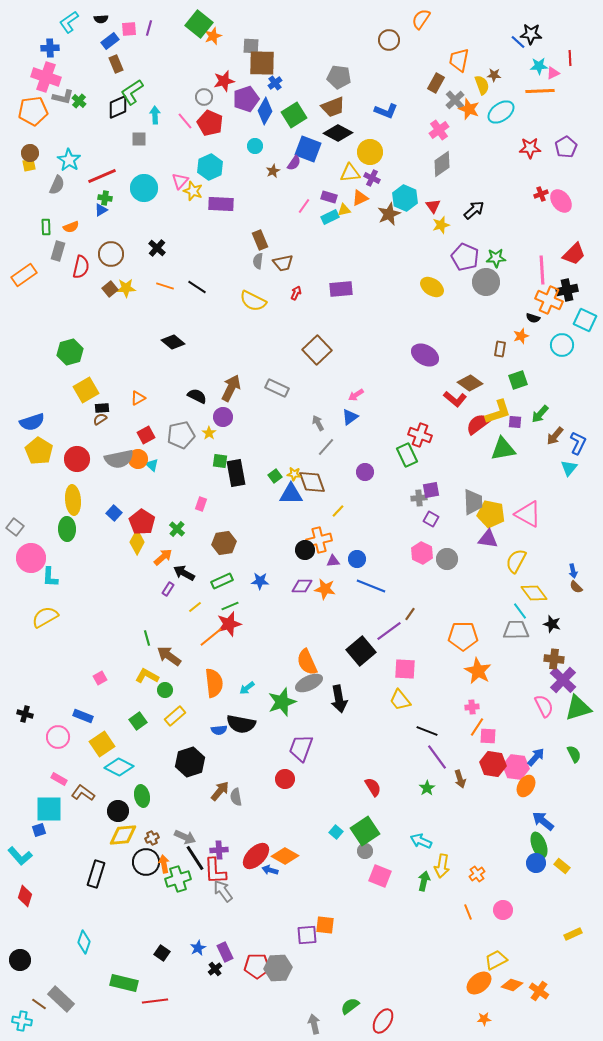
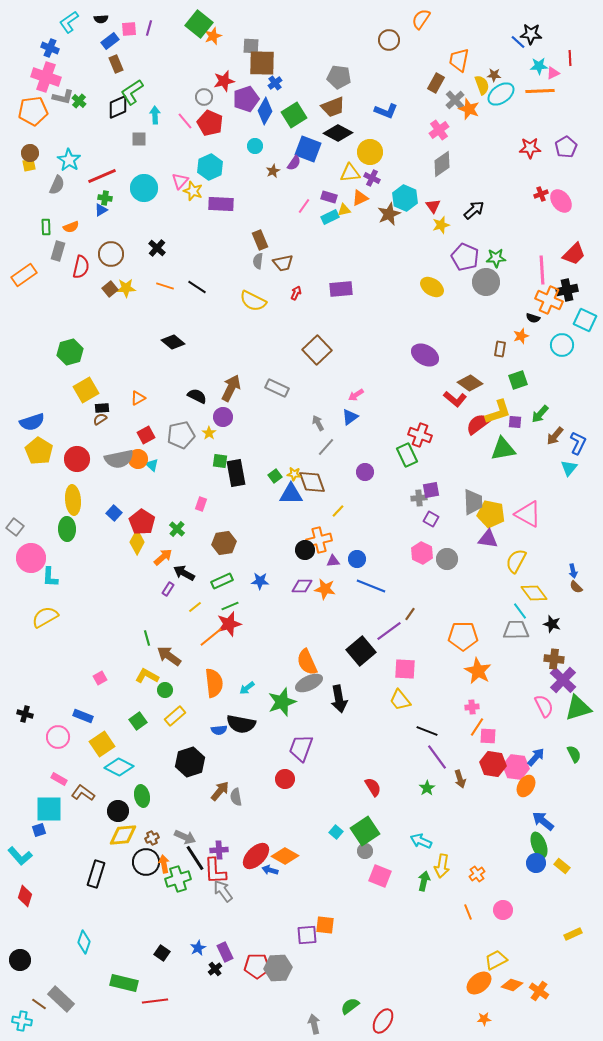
blue cross at (50, 48): rotated 24 degrees clockwise
cyan ellipse at (501, 112): moved 18 px up
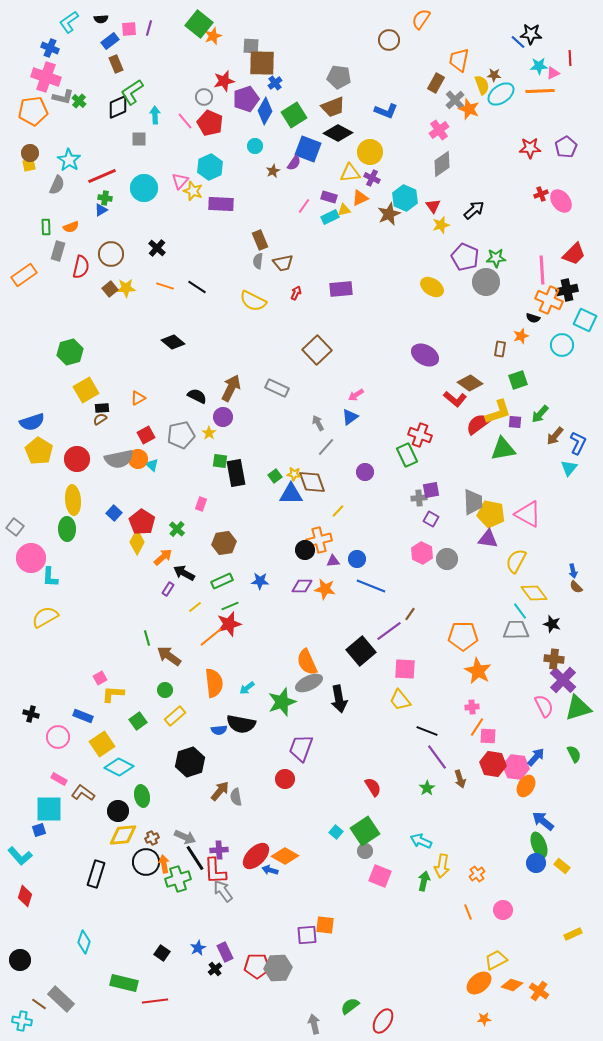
yellow L-shape at (147, 676): moved 34 px left, 18 px down; rotated 25 degrees counterclockwise
black cross at (25, 714): moved 6 px right
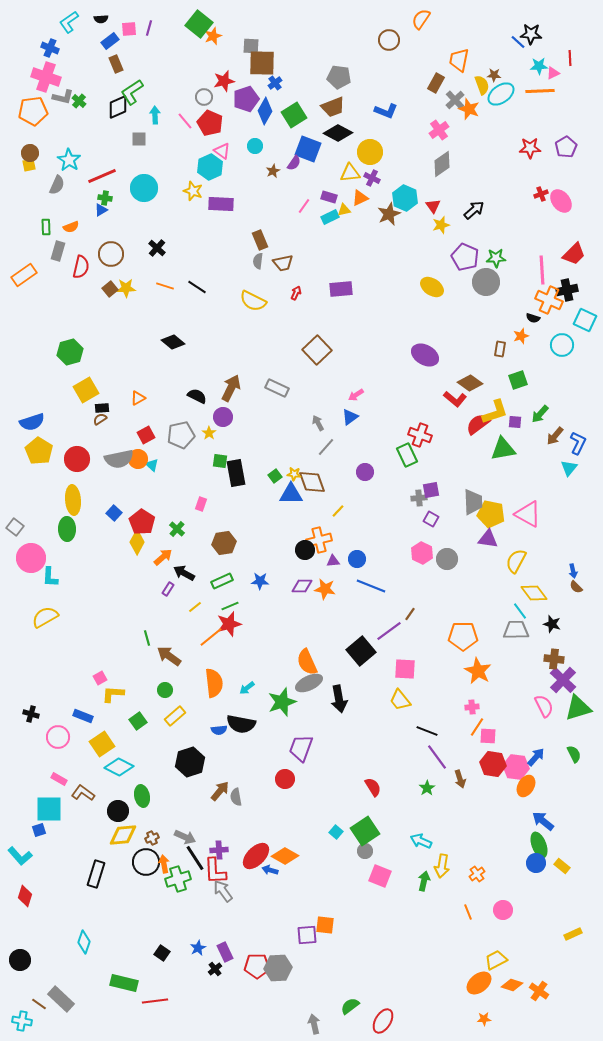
pink triangle at (180, 181): moved 42 px right, 30 px up; rotated 36 degrees counterclockwise
yellow L-shape at (498, 412): moved 3 px left
